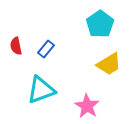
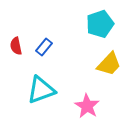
cyan pentagon: rotated 16 degrees clockwise
blue rectangle: moved 2 px left, 2 px up
yellow trapezoid: rotated 16 degrees counterclockwise
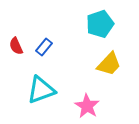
red semicircle: rotated 12 degrees counterclockwise
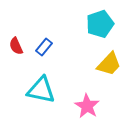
cyan triangle: rotated 32 degrees clockwise
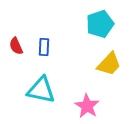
blue rectangle: rotated 36 degrees counterclockwise
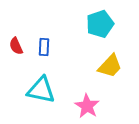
yellow trapezoid: moved 1 px right, 2 px down
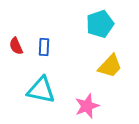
pink star: rotated 20 degrees clockwise
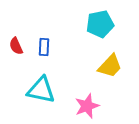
cyan pentagon: rotated 8 degrees clockwise
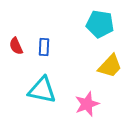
cyan pentagon: rotated 20 degrees clockwise
cyan triangle: moved 1 px right
pink star: moved 2 px up
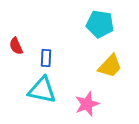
blue rectangle: moved 2 px right, 11 px down
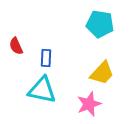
yellow trapezoid: moved 8 px left, 7 px down
pink star: moved 2 px right
